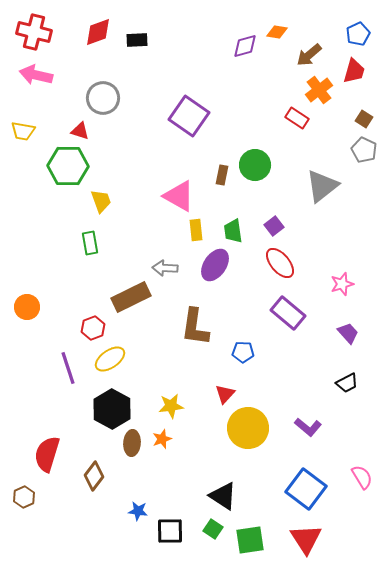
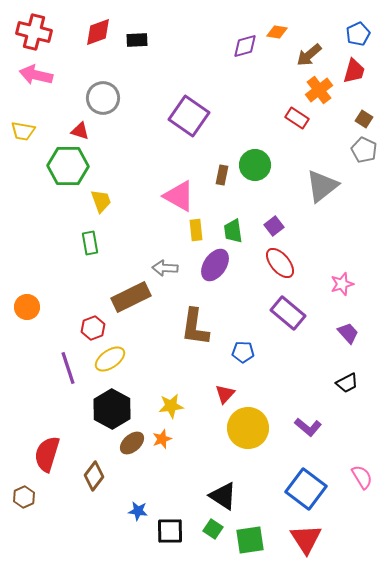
brown ellipse at (132, 443): rotated 45 degrees clockwise
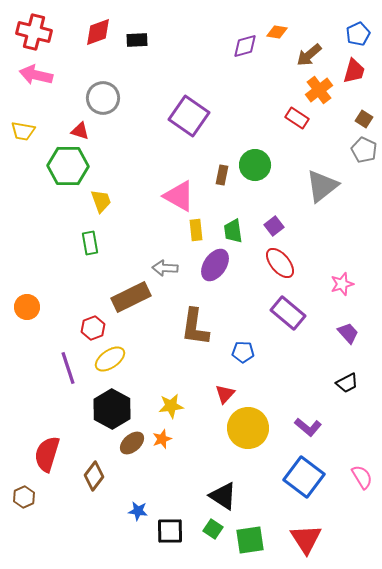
blue square at (306, 489): moved 2 px left, 12 px up
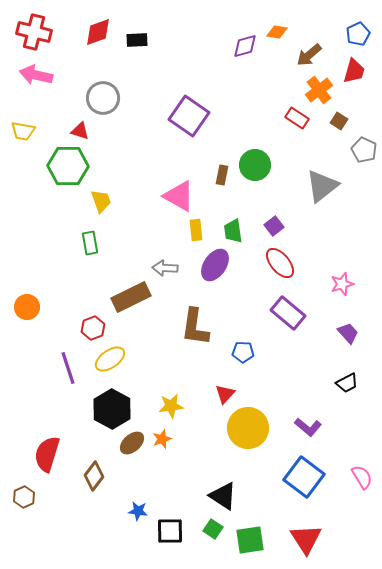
brown square at (364, 119): moved 25 px left, 2 px down
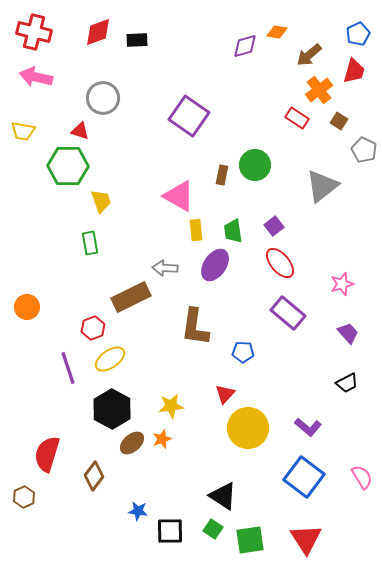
pink arrow at (36, 75): moved 2 px down
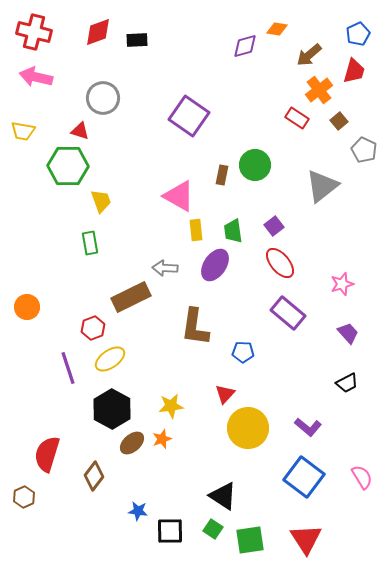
orange diamond at (277, 32): moved 3 px up
brown square at (339, 121): rotated 18 degrees clockwise
